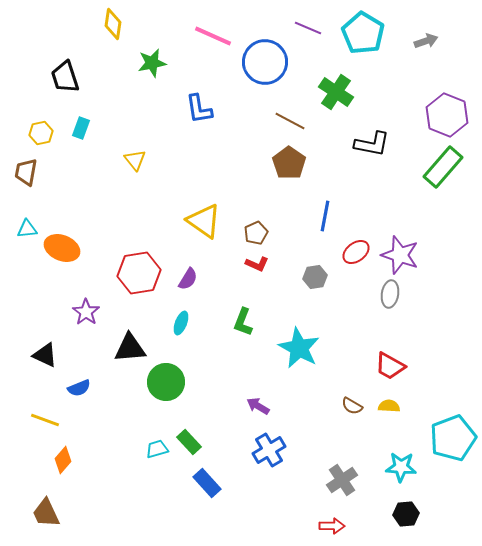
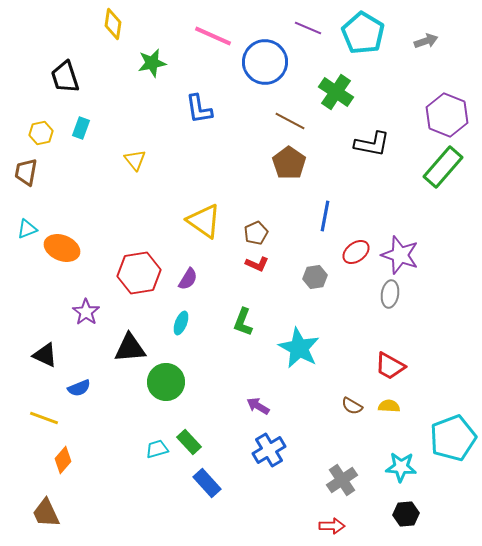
cyan triangle at (27, 229): rotated 15 degrees counterclockwise
yellow line at (45, 420): moved 1 px left, 2 px up
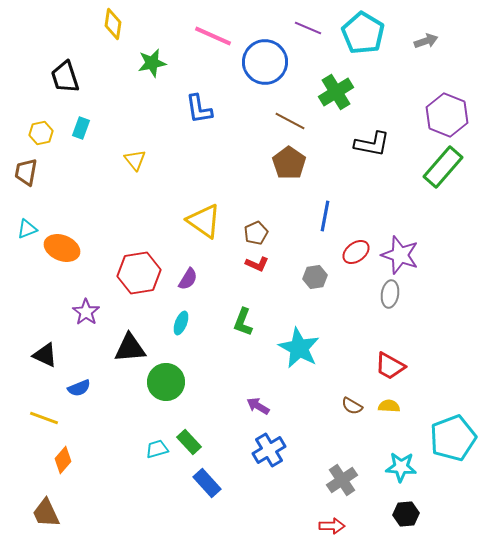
green cross at (336, 92): rotated 24 degrees clockwise
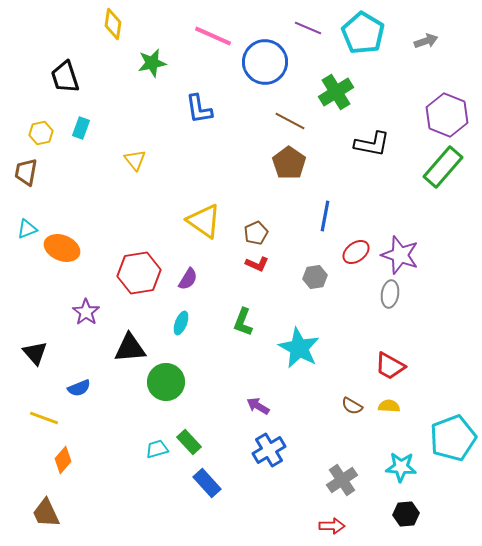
black triangle at (45, 355): moved 10 px left, 2 px up; rotated 24 degrees clockwise
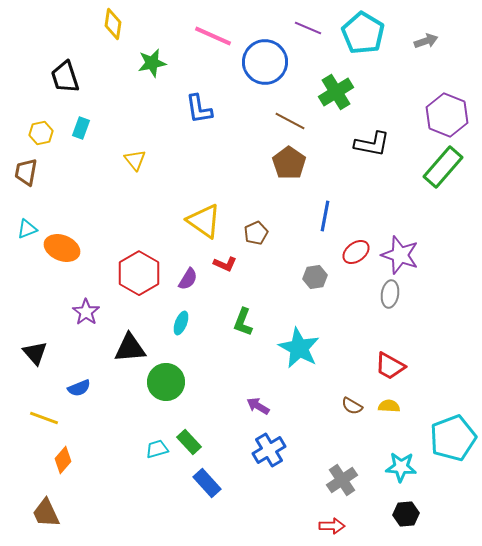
red L-shape at (257, 264): moved 32 px left
red hexagon at (139, 273): rotated 21 degrees counterclockwise
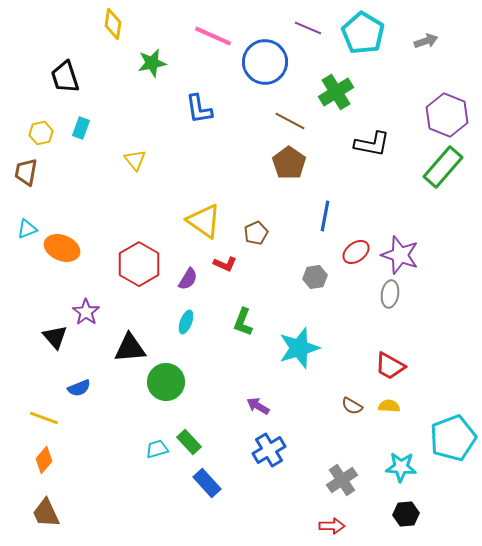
red hexagon at (139, 273): moved 9 px up
cyan ellipse at (181, 323): moved 5 px right, 1 px up
cyan star at (299, 348): rotated 27 degrees clockwise
black triangle at (35, 353): moved 20 px right, 16 px up
orange diamond at (63, 460): moved 19 px left
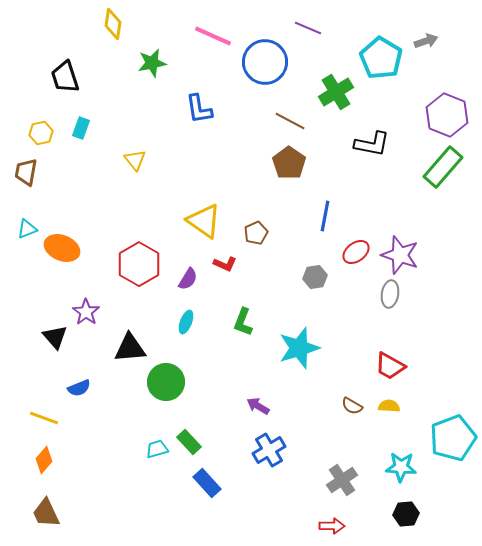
cyan pentagon at (363, 33): moved 18 px right, 25 px down
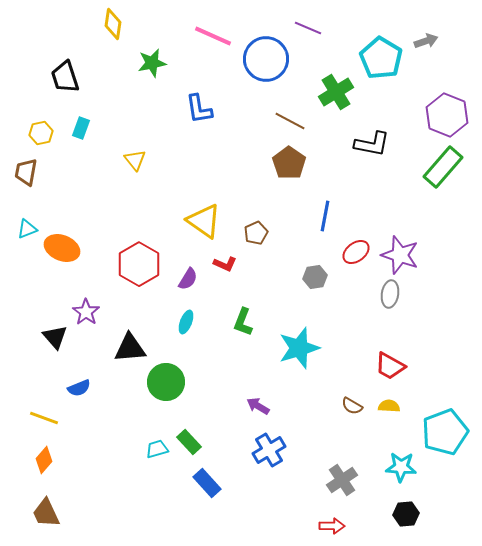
blue circle at (265, 62): moved 1 px right, 3 px up
cyan pentagon at (453, 438): moved 8 px left, 6 px up
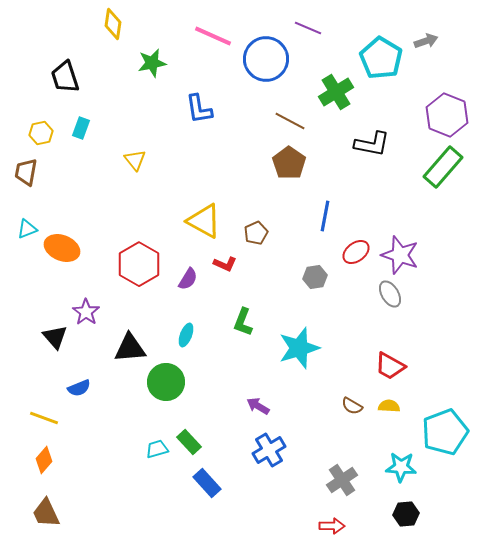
yellow triangle at (204, 221): rotated 6 degrees counterclockwise
gray ellipse at (390, 294): rotated 40 degrees counterclockwise
cyan ellipse at (186, 322): moved 13 px down
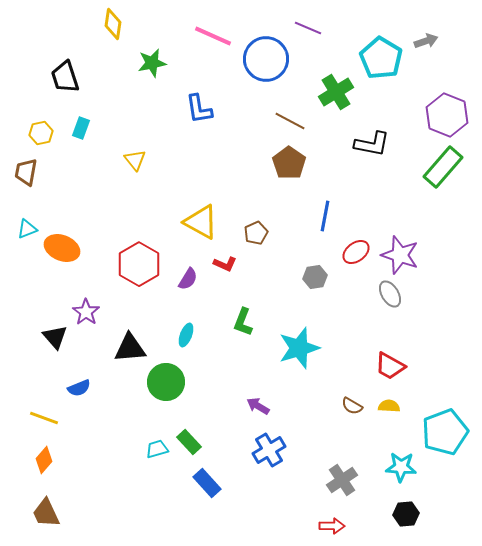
yellow triangle at (204, 221): moved 3 px left, 1 px down
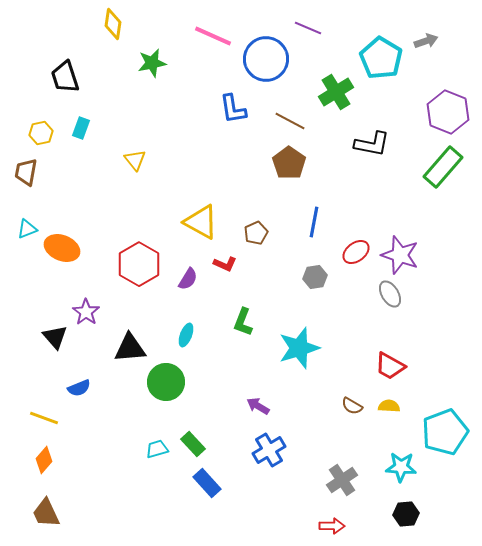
blue L-shape at (199, 109): moved 34 px right
purple hexagon at (447, 115): moved 1 px right, 3 px up
blue line at (325, 216): moved 11 px left, 6 px down
green rectangle at (189, 442): moved 4 px right, 2 px down
